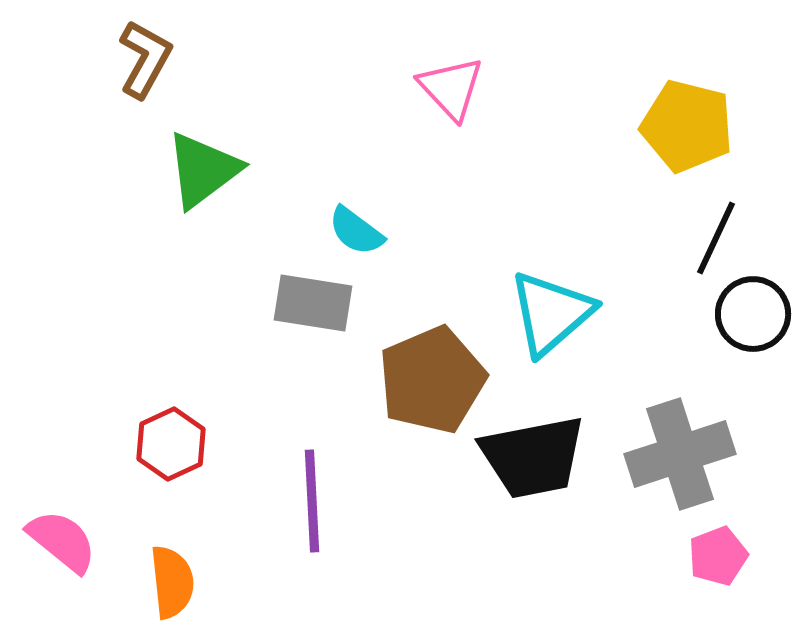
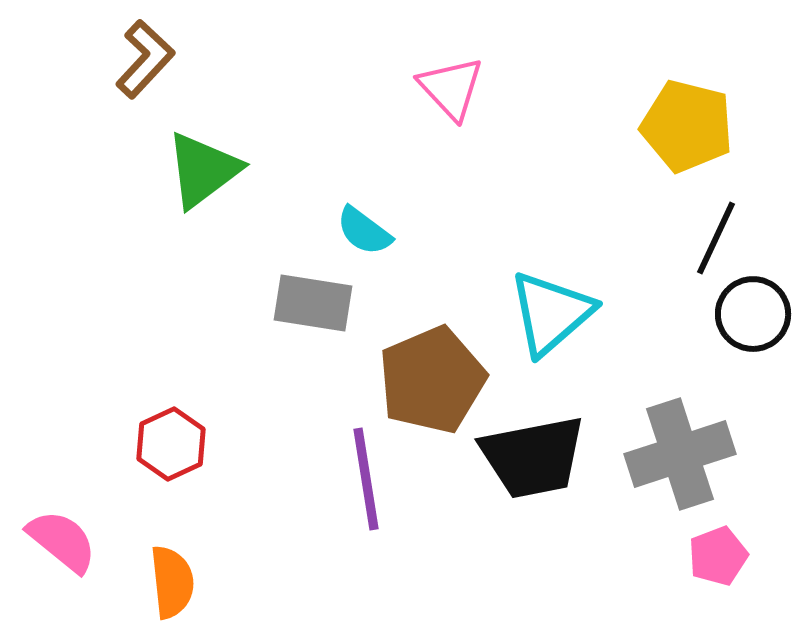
brown L-shape: rotated 14 degrees clockwise
cyan semicircle: moved 8 px right
purple line: moved 54 px right, 22 px up; rotated 6 degrees counterclockwise
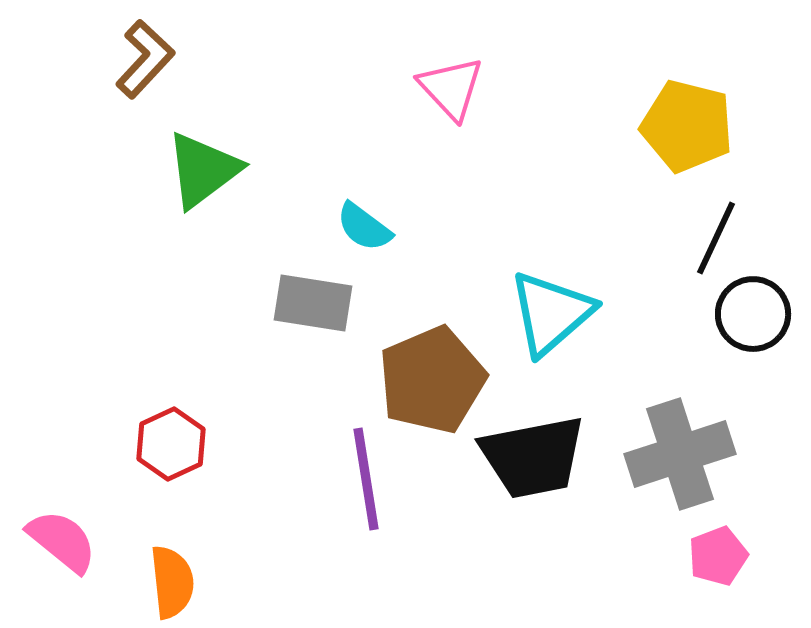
cyan semicircle: moved 4 px up
